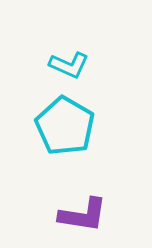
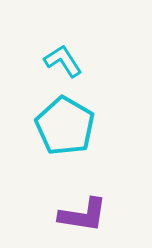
cyan L-shape: moved 6 px left, 4 px up; rotated 147 degrees counterclockwise
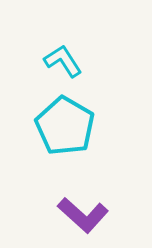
purple L-shape: rotated 33 degrees clockwise
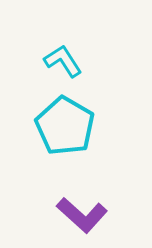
purple L-shape: moved 1 px left
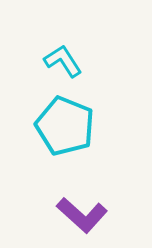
cyan pentagon: rotated 8 degrees counterclockwise
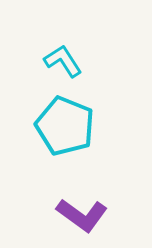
purple L-shape: rotated 6 degrees counterclockwise
